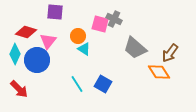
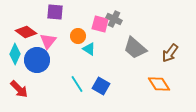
red diamond: rotated 20 degrees clockwise
cyan triangle: moved 5 px right
orange diamond: moved 12 px down
blue square: moved 2 px left, 2 px down
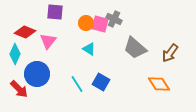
red diamond: moved 1 px left; rotated 15 degrees counterclockwise
orange circle: moved 8 px right, 13 px up
blue circle: moved 14 px down
blue square: moved 4 px up
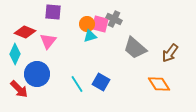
purple square: moved 2 px left
orange circle: moved 1 px right, 1 px down
cyan triangle: moved 1 px right, 13 px up; rotated 48 degrees counterclockwise
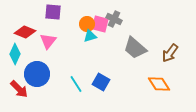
cyan line: moved 1 px left
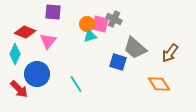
blue square: moved 17 px right, 20 px up; rotated 12 degrees counterclockwise
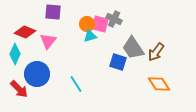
gray trapezoid: moved 2 px left; rotated 15 degrees clockwise
brown arrow: moved 14 px left, 1 px up
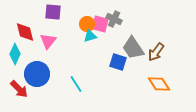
red diamond: rotated 55 degrees clockwise
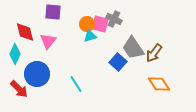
brown arrow: moved 2 px left, 1 px down
blue square: rotated 24 degrees clockwise
